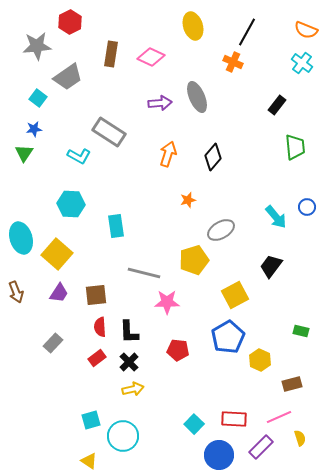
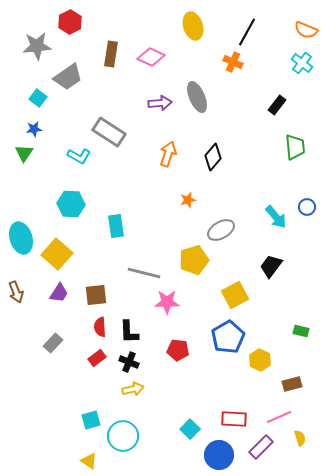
black cross at (129, 362): rotated 24 degrees counterclockwise
cyan square at (194, 424): moved 4 px left, 5 px down
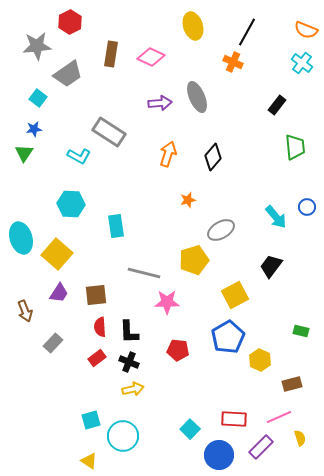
gray trapezoid at (68, 77): moved 3 px up
brown arrow at (16, 292): moved 9 px right, 19 px down
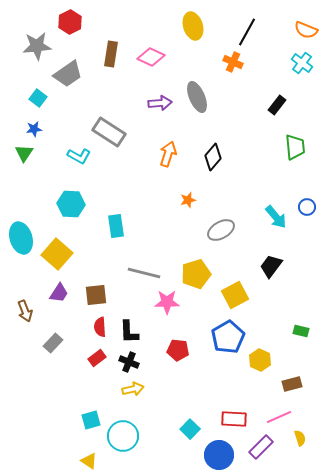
yellow pentagon at (194, 260): moved 2 px right, 14 px down
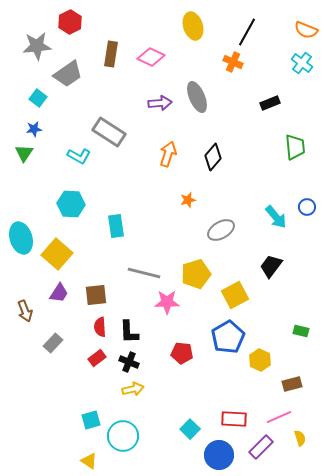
black rectangle at (277, 105): moved 7 px left, 2 px up; rotated 30 degrees clockwise
red pentagon at (178, 350): moved 4 px right, 3 px down
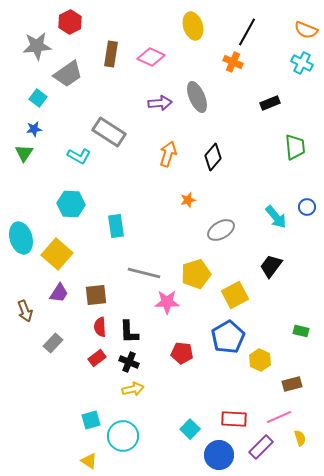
cyan cross at (302, 63): rotated 10 degrees counterclockwise
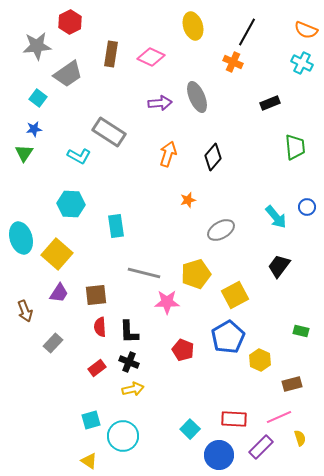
black trapezoid at (271, 266): moved 8 px right
red pentagon at (182, 353): moved 1 px right, 3 px up; rotated 15 degrees clockwise
red rectangle at (97, 358): moved 10 px down
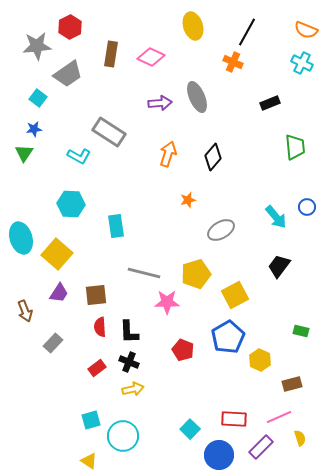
red hexagon at (70, 22): moved 5 px down
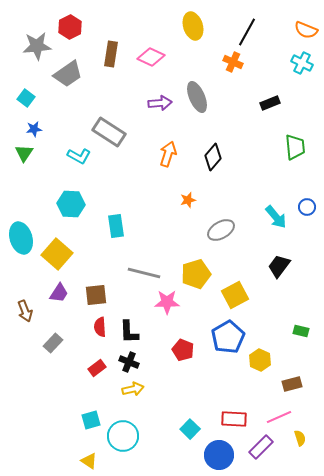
cyan square at (38, 98): moved 12 px left
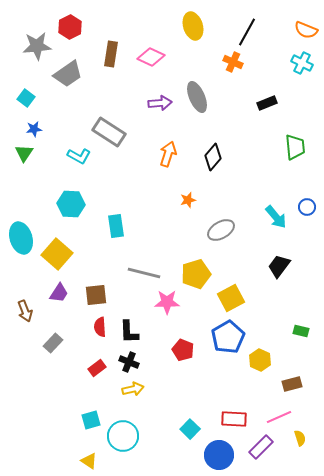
black rectangle at (270, 103): moved 3 px left
yellow square at (235, 295): moved 4 px left, 3 px down
